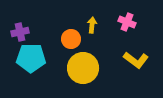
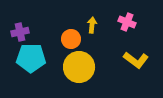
yellow circle: moved 4 px left, 1 px up
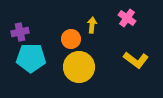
pink cross: moved 4 px up; rotated 12 degrees clockwise
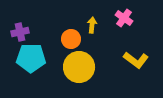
pink cross: moved 3 px left
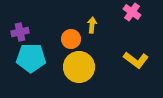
pink cross: moved 8 px right, 6 px up
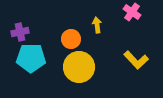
yellow arrow: moved 5 px right; rotated 14 degrees counterclockwise
yellow L-shape: rotated 10 degrees clockwise
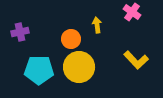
cyan pentagon: moved 8 px right, 12 px down
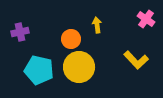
pink cross: moved 14 px right, 7 px down
cyan pentagon: rotated 12 degrees clockwise
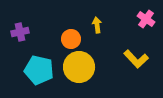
yellow L-shape: moved 1 px up
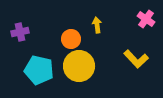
yellow circle: moved 1 px up
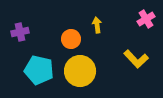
pink cross: rotated 24 degrees clockwise
yellow circle: moved 1 px right, 5 px down
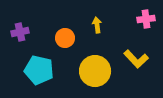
pink cross: rotated 24 degrees clockwise
orange circle: moved 6 px left, 1 px up
yellow circle: moved 15 px right
